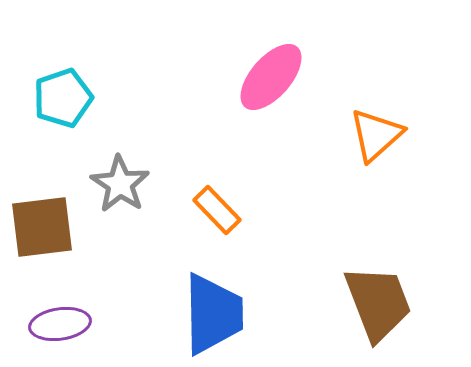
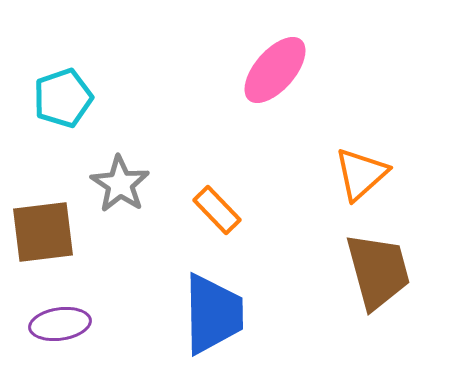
pink ellipse: moved 4 px right, 7 px up
orange triangle: moved 15 px left, 39 px down
brown square: moved 1 px right, 5 px down
brown trapezoid: moved 32 px up; rotated 6 degrees clockwise
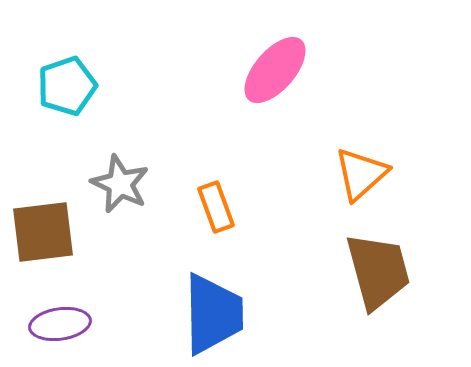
cyan pentagon: moved 4 px right, 12 px up
gray star: rotated 8 degrees counterclockwise
orange rectangle: moved 1 px left, 3 px up; rotated 24 degrees clockwise
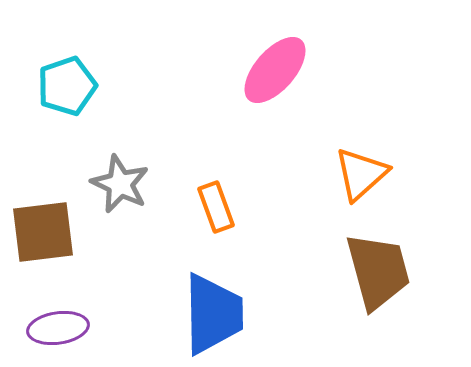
purple ellipse: moved 2 px left, 4 px down
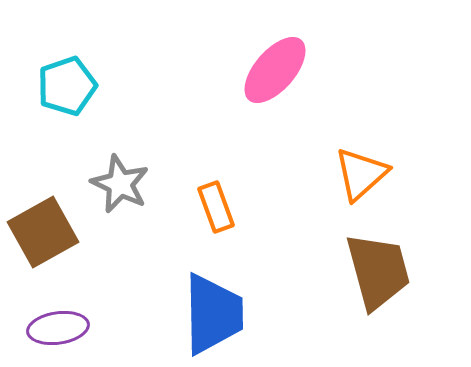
brown square: rotated 22 degrees counterclockwise
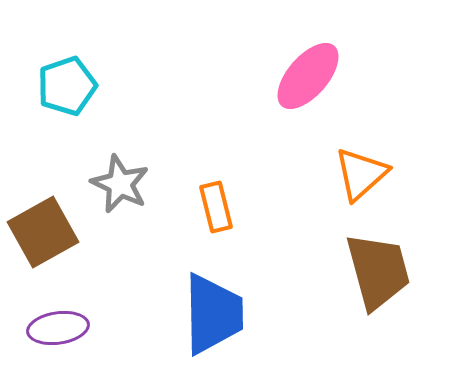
pink ellipse: moved 33 px right, 6 px down
orange rectangle: rotated 6 degrees clockwise
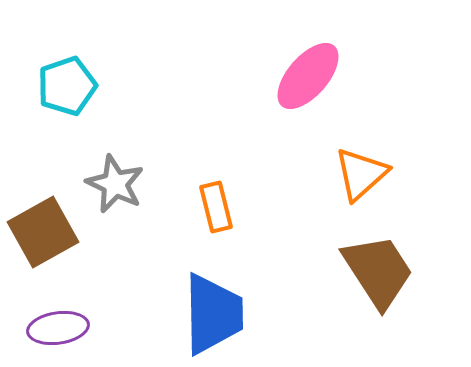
gray star: moved 5 px left
brown trapezoid: rotated 18 degrees counterclockwise
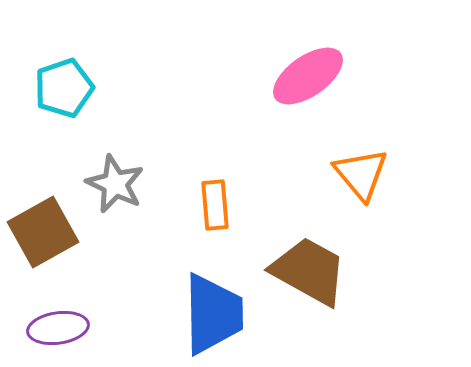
pink ellipse: rotated 14 degrees clockwise
cyan pentagon: moved 3 px left, 2 px down
orange triangle: rotated 28 degrees counterclockwise
orange rectangle: moved 1 px left, 2 px up; rotated 9 degrees clockwise
brown trapezoid: moved 69 px left; rotated 28 degrees counterclockwise
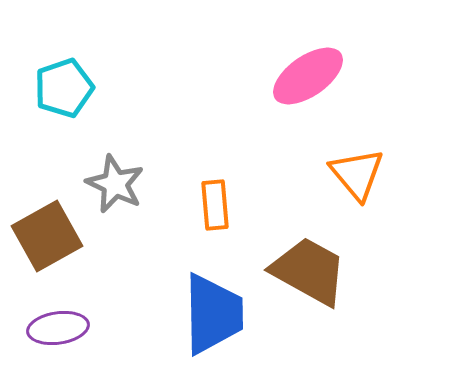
orange triangle: moved 4 px left
brown square: moved 4 px right, 4 px down
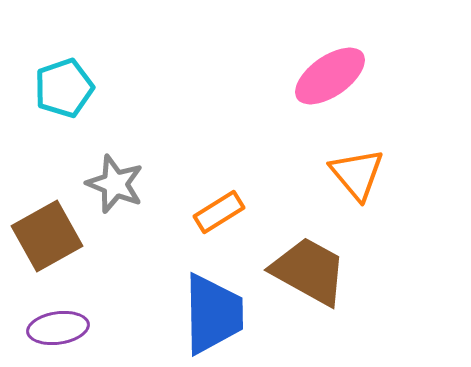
pink ellipse: moved 22 px right
gray star: rotated 4 degrees counterclockwise
orange rectangle: moved 4 px right, 7 px down; rotated 63 degrees clockwise
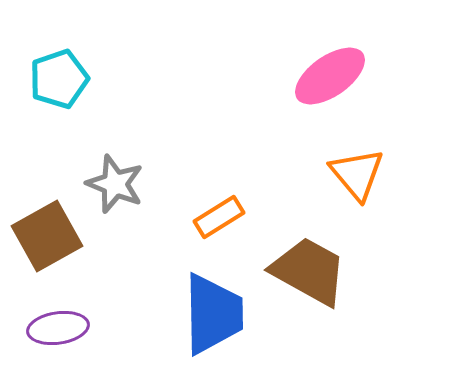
cyan pentagon: moved 5 px left, 9 px up
orange rectangle: moved 5 px down
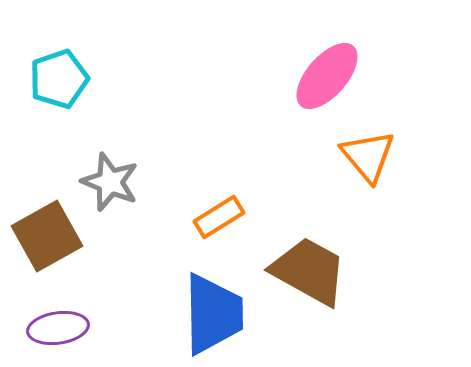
pink ellipse: moved 3 px left; rotated 14 degrees counterclockwise
orange triangle: moved 11 px right, 18 px up
gray star: moved 5 px left, 2 px up
